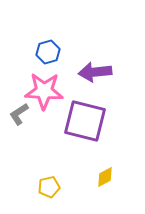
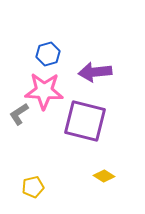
blue hexagon: moved 2 px down
yellow diamond: moved 1 px left, 1 px up; rotated 60 degrees clockwise
yellow pentagon: moved 16 px left
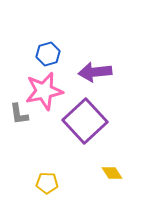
pink star: rotated 15 degrees counterclockwise
gray L-shape: rotated 65 degrees counterclockwise
purple square: rotated 33 degrees clockwise
yellow diamond: moved 8 px right, 3 px up; rotated 25 degrees clockwise
yellow pentagon: moved 14 px right, 4 px up; rotated 15 degrees clockwise
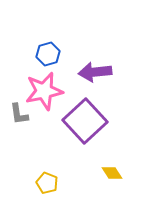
yellow pentagon: rotated 20 degrees clockwise
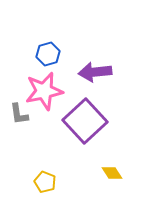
yellow pentagon: moved 2 px left, 1 px up
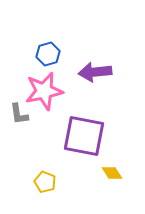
purple square: moved 1 px left, 15 px down; rotated 36 degrees counterclockwise
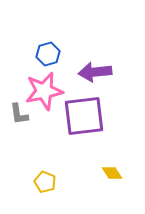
purple square: moved 20 px up; rotated 18 degrees counterclockwise
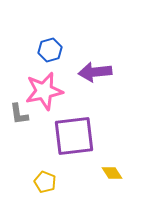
blue hexagon: moved 2 px right, 4 px up
purple square: moved 10 px left, 20 px down
